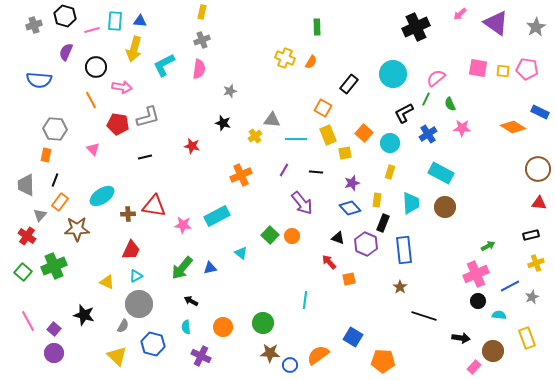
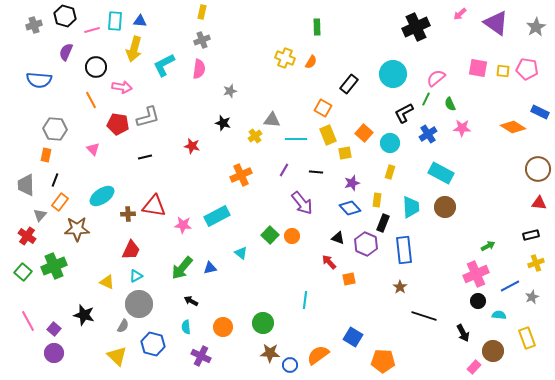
cyan trapezoid at (411, 203): moved 4 px down
black arrow at (461, 338): moved 2 px right, 5 px up; rotated 54 degrees clockwise
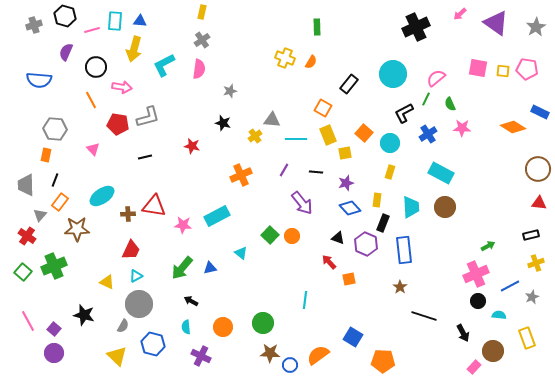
gray cross at (202, 40): rotated 14 degrees counterclockwise
purple star at (352, 183): moved 6 px left
